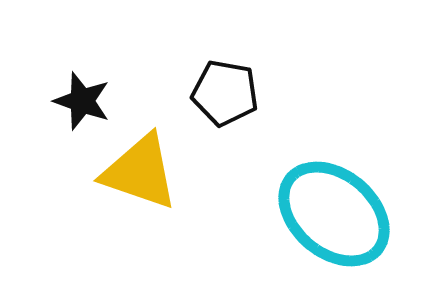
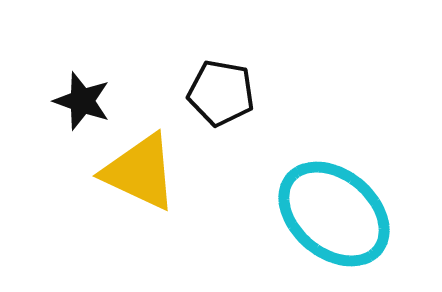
black pentagon: moved 4 px left
yellow triangle: rotated 6 degrees clockwise
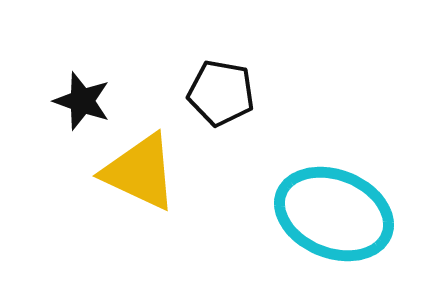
cyan ellipse: rotated 18 degrees counterclockwise
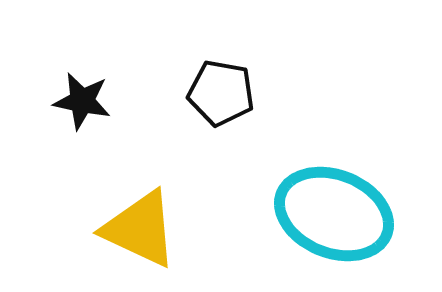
black star: rotated 8 degrees counterclockwise
yellow triangle: moved 57 px down
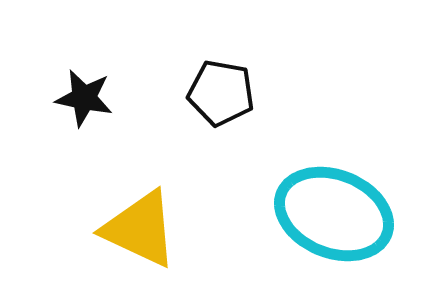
black star: moved 2 px right, 3 px up
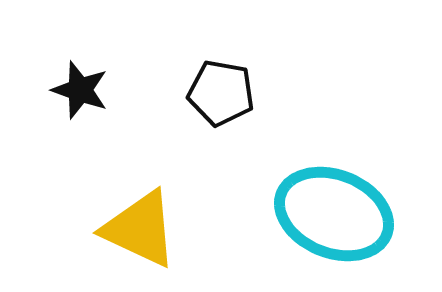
black star: moved 4 px left, 8 px up; rotated 8 degrees clockwise
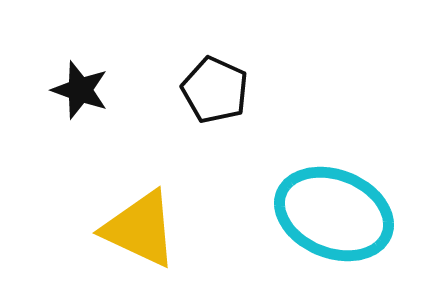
black pentagon: moved 6 px left, 3 px up; rotated 14 degrees clockwise
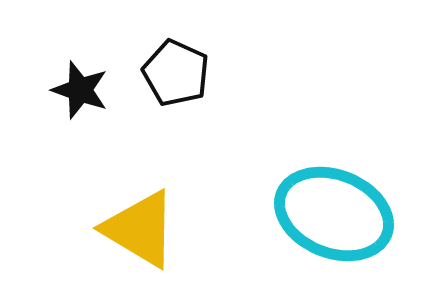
black pentagon: moved 39 px left, 17 px up
yellow triangle: rotated 6 degrees clockwise
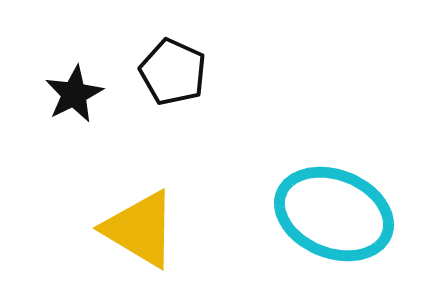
black pentagon: moved 3 px left, 1 px up
black star: moved 6 px left, 4 px down; rotated 26 degrees clockwise
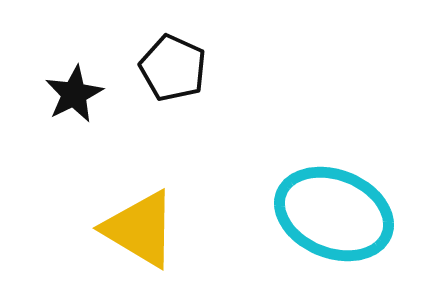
black pentagon: moved 4 px up
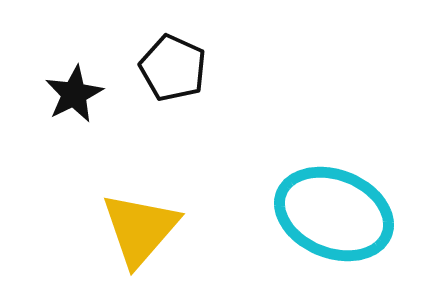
yellow triangle: rotated 40 degrees clockwise
